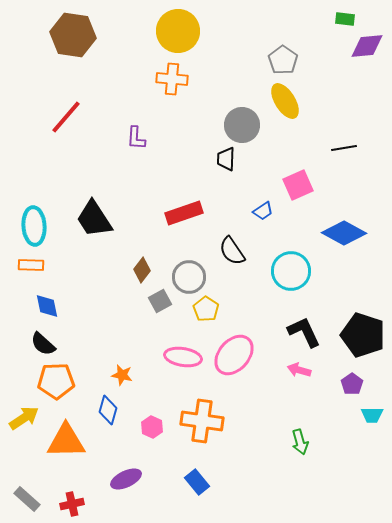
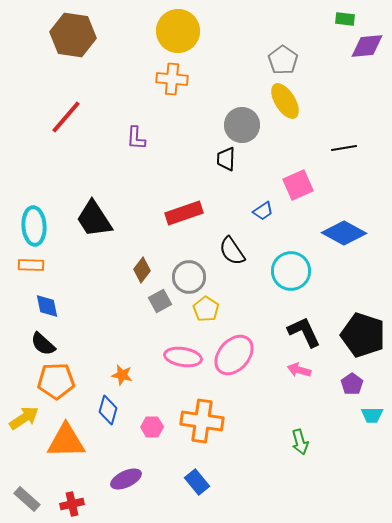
pink hexagon at (152, 427): rotated 25 degrees counterclockwise
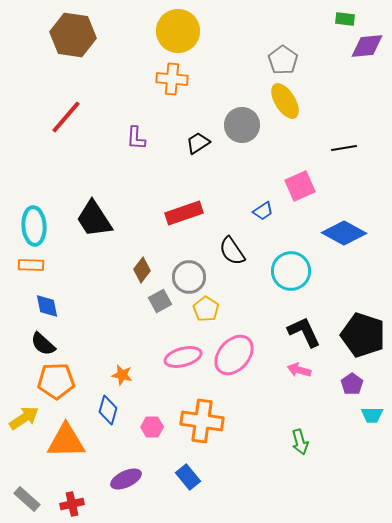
black trapezoid at (226, 159): moved 28 px left, 16 px up; rotated 55 degrees clockwise
pink square at (298, 185): moved 2 px right, 1 px down
pink ellipse at (183, 357): rotated 24 degrees counterclockwise
blue rectangle at (197, 482): moved 9 px left, 5 px up
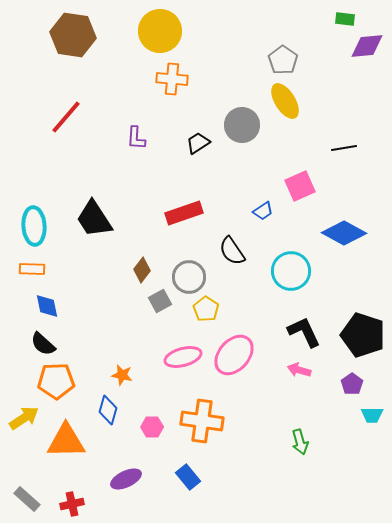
yellow circle at (178, 31): moved 18 px left
orange rectangle at (31, 265): moved 1 px right, 4 px down
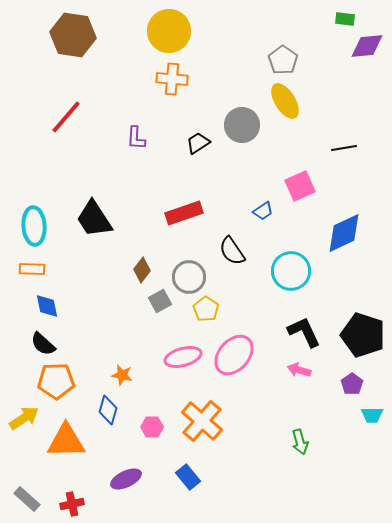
yellow circle at (160, 31): moved 9 px right
blue diamond at (344, 233): rotated 54 degrees counterclockwise
orange cross at (202, 421): rotated 33 degrees clockwise
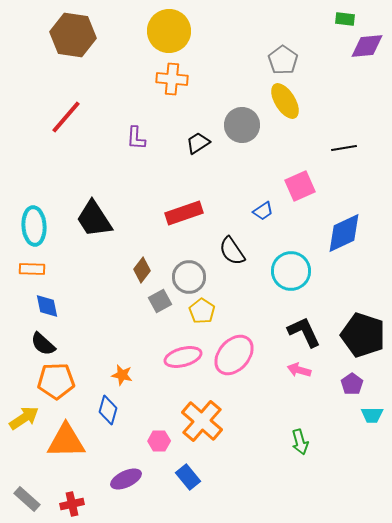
yellow pentagon at (206, 309): moved 4 px left, 2 px down
pink hexagon at (152, 427): moved 7 px right, 14 px down
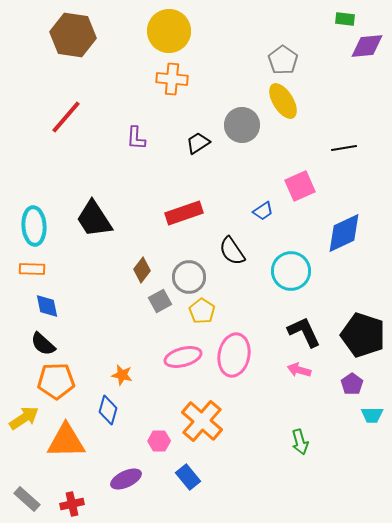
yellow ellipse at (285, 101): moved 2 px left
pink ellipse at (234, 355): rotated 30 degrees counterclockwise
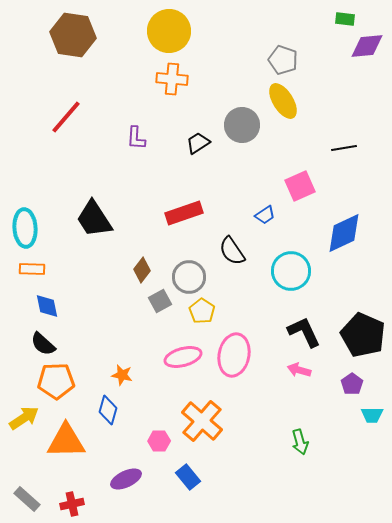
gray pentagon at (283, 60): rotated 16 degrees counterclockwise
blue trapezoid at (263, 211): moved 2 px right, 4 px down
cyan ellipse at (34, 226): moved 9 px left, 2 px down
black pentagon at (363, 335): rotated 6 degrees clockwise
